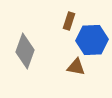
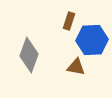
gray diamond: moved 4 px right, 4 px down
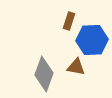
gray diamond: moved 15 px right, 19 px down
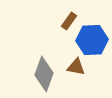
brown rectangle: rotated 18 degrees clockwise
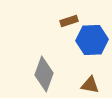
brown rectangle: rotated 36 degrees clockwise
brown triangle: moved 14 px right, 18 px down
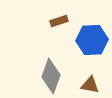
brown rectangle: moved 10 px left
gray diamond: moved 7 px right, 2 px down
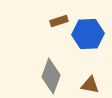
blue hexagon: moved 4 px left, 6 px up
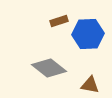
gray diamond: moved 2 px left, 8 px up; rotated 72 degrees counterclockwise
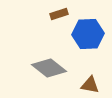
brown rectangle: moved 7 px up
